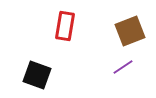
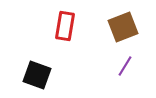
brown square: moved 7 px left, 4 px up
purple line: moved 2 px right, 1 px up; rotated 25 degrees counterclockwise
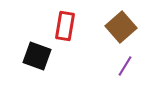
brown square: moved 2 px left; rotated 20 degrees counterclockwise
black square: moved 19 px up
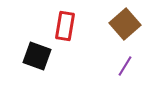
brown square: moved 4 px right, 3 px up
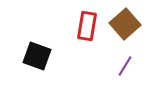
red rectangle: moved 22 px right
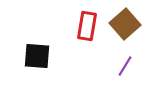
black square: rotated 16 degrees counterclockwise
